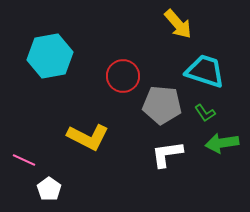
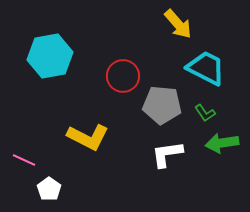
cyan trapezoid: moved 1 px right, 3 px up; rotated 9 degrees clockwise
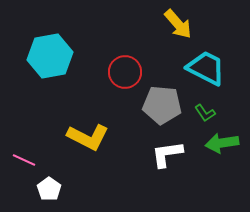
red circle: moved 2 px right, 4 px up
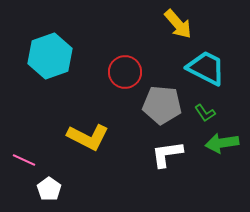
cyan hexagon: rotated 9 degrees counterclockwise
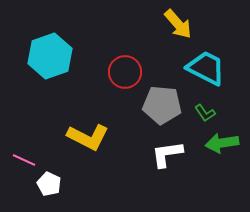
white pentagon: moved 5 px up; rotated 10 degrees counterclockwise
